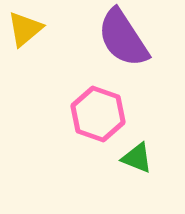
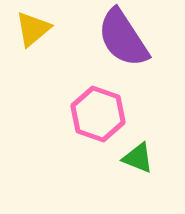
yellow triangle: moved 8 px right
green triangle: moved 1 px right
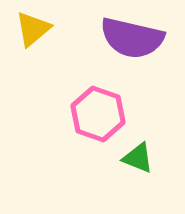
purple semicircle: moved 9 px right; rotated 44 degrees counterclockwise
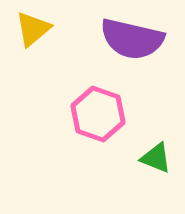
purple semicircle: moved 1 px down
green triangle: moved 18 px right
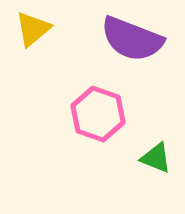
purple semicircle: rotated 8 degrees clockwise
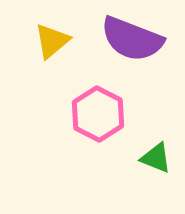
yellow triangle: moved 19 px right, 12 px down
pink hexagon: rotated 8 degrees clockwise
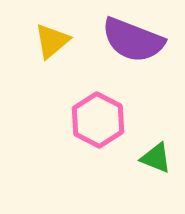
purple semicircle: moved 1 px right, 1 px down
pink hexagon: moved 6 px down
